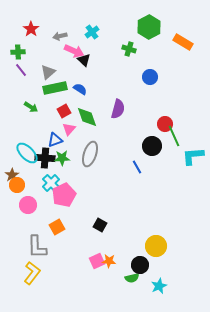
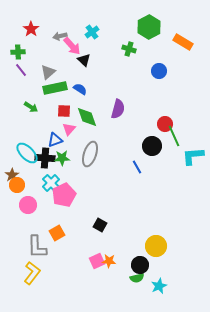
pink arrow at (74, 51): moved 2 px left, 5 px up; rotated 24 degrees clockwise
blue circle at (150, 77): moved 9 px right, 6 px up
red square at (64, 111): rotated 32 degrees clockwise
orange square at (57, 227): moved 6 px down
green semicircle at (132, 278): moved 5 px right
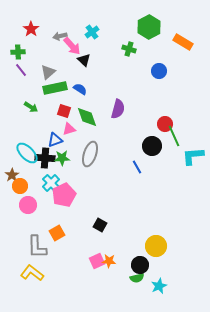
red square at (64, 111): rotated 16 degrees clockwise
pink triangle at (69, 129): rotated 32 degrees clockwise
orange circle at (17, 185): moved 3 px right, 1 px down
yellow L-shape at (32, 273): rotated 90 degrees counterclockwise
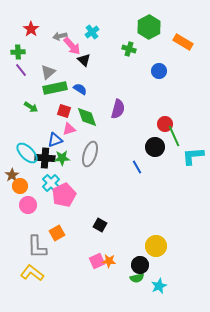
black circle at (152, 146): moved 3 px right, 1 px down
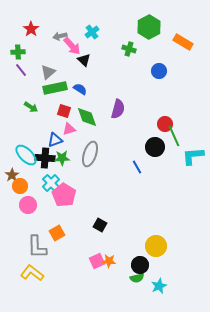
cyan ellipse at (27, 153): moved 1 px left, 2 px down
pink pentagon at (64, 195): rotated 15 degrees counterclockwise
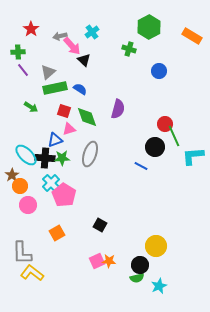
orange rectangle at (183, 42): moved 9 px right, 6 px up
purple line at (21, 70): moved 2 px right
blue line at (137, 167): moved 4 px right, 1 px up; rotated 32 degrees counterclockwise
gray L-shape at (37, 247): moved 15 px left, 6 px down
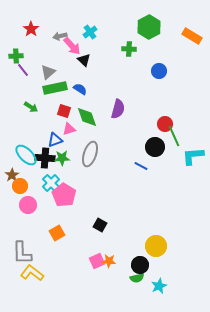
cyan cross at (92, 32): moved 2 px left
green cross at (129, 49): rotated 16 degrees counterclockwise
green cross at (18, 52): moved 2 px left, 4 px down
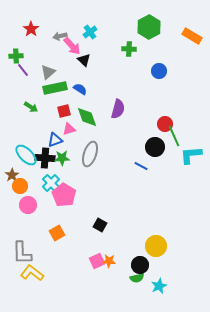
red square at (64, 111): rotated 32 degrees counterclockwise
cyan L-shape at (193, 156): moved 2 px left, 1 px up
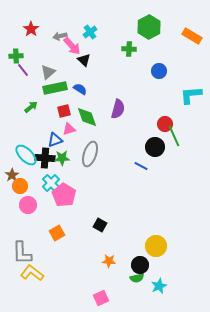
green arrow at (31, 107): rotated 72 degrees counterclockwise
cyan L-shape at (191, 155): moved 60 px up
pink square at (97, 261): moved 4 px right, 37 px down
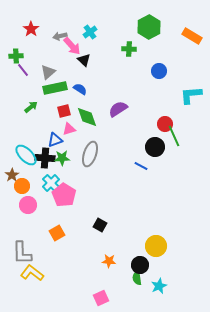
purple semicircle at (118, 109): rotated 138 degrees counterclockwise
orange circle at (20, 186): moved 2 px right
green semicircle at (137, 278): rotated 96 degrees clockwise
